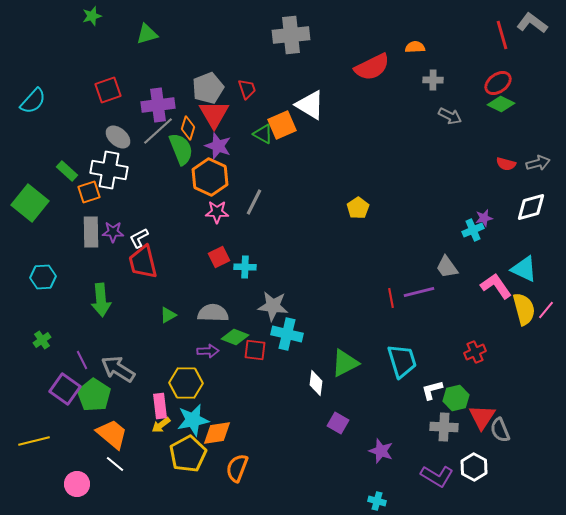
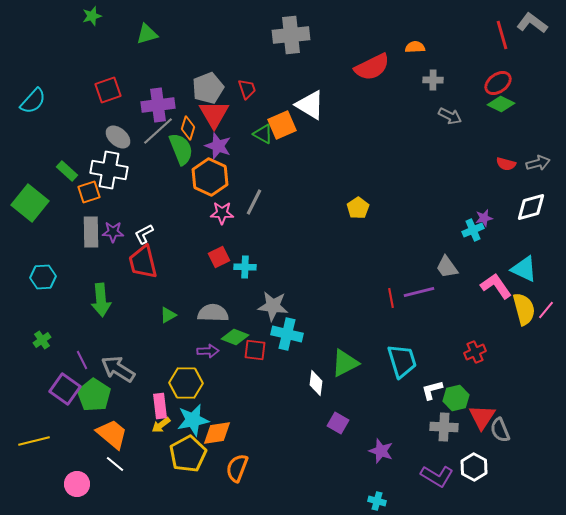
pink star at (217, 212): moved 5 px right, 1 px down
white L-shape at (139, 238): moved 5 px right, 4 px up
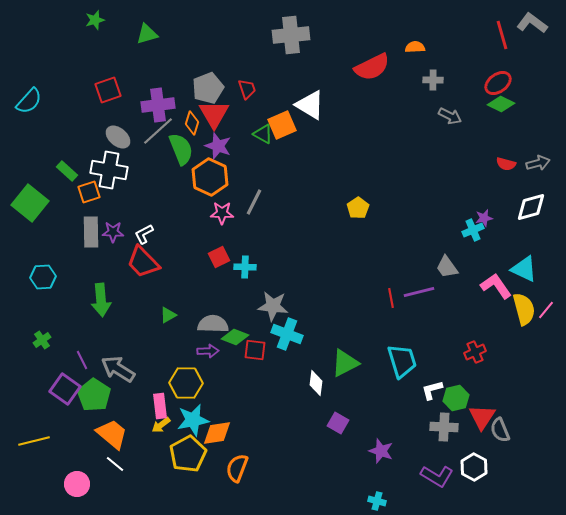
green star at (92, 16): moved 3 px right, 4 px down
cyan semicircle at (33, 101): moved 4 px left
orange diamond at (188, 128): moved 4 px right, 5 px up
red trapezoid at (143, 262): rotated 30 degrees counterclockwise
gray semicircle at (213, 313): moved 11 px down
cyan cross at (287, 334): rotated 8 degrees clockwise
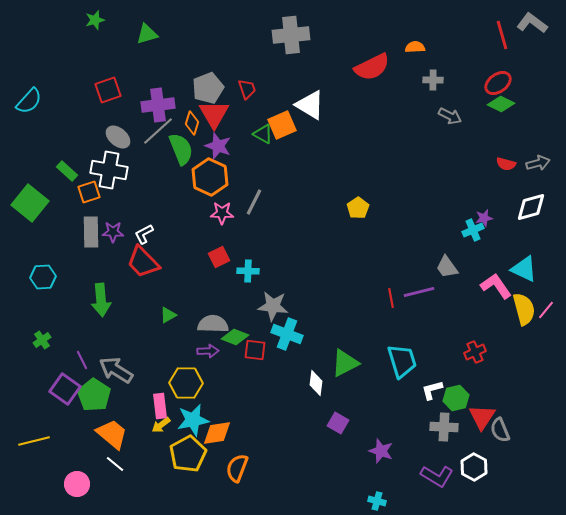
cyan cross at (245, 267): moved 3 px right, 4 px down
gray arrow at (118, 369): moved 2 px left, 1 px down
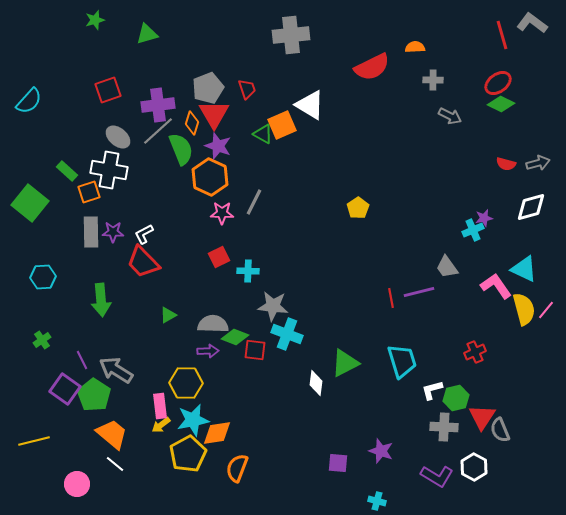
purple square at (338, 423): moved 40 px down; rotated 25 degrees counterclockwise
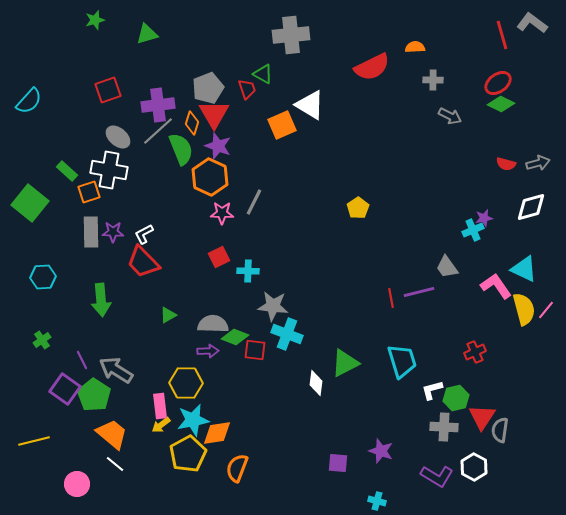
green triangle at (263, 134): moved 60 px up
gray semicircle at (500, 430): rotated 30 degrees clockwise
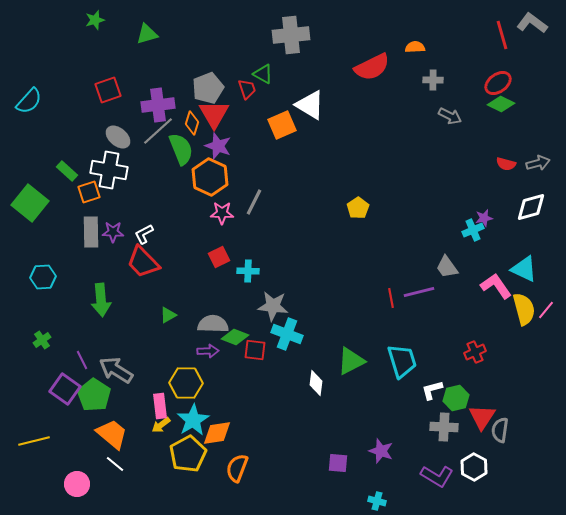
green triangle at (345, 363): moved 6 px right, 2 px up
cyan star at (193, 420): rotated 20 degrees counterclockwise
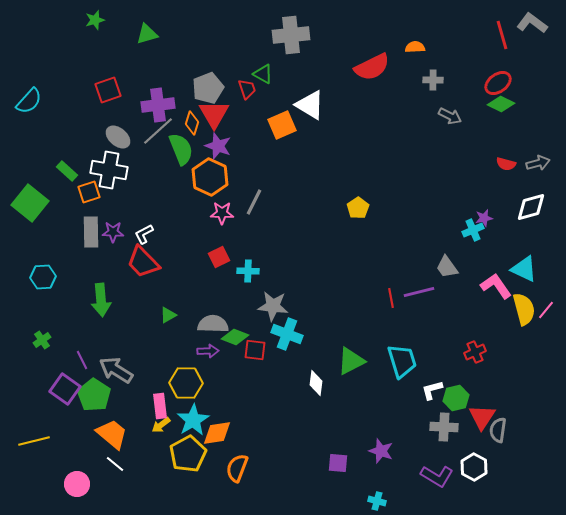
gray semicircle at (500, 430): moved 2 px left
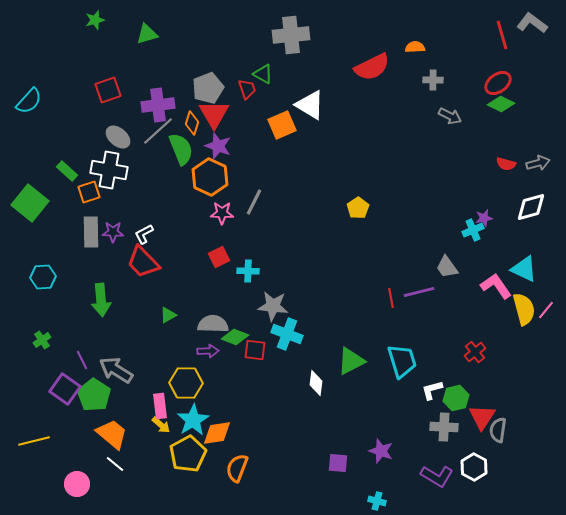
red cross at (475, 352): rotated 15 degrees counterclockwise
yellow arrow at (161, 425): rotated 102 degrees counterclockwise
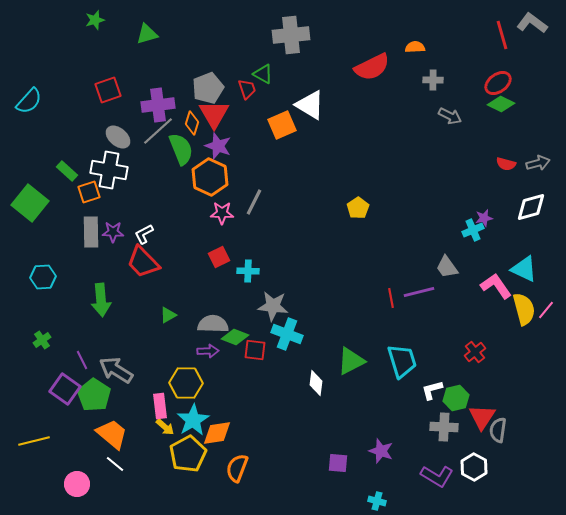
yellow arrow at (161, 425): moved 4 px right, 2 px down
